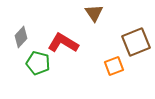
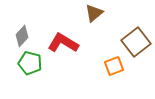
brown triangle: rotated 24 degrees clockwise
gray diamond: moved 1 px right, 1 px up
brown square: rotated 16 degrees counterclockwise
green pentagon: moved 8 px left
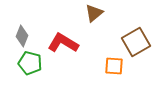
gray diamond: rotated 20 degrees counterclockwise
brown square: rotated 8 degrees clockwise
orange square: rotated 24 degrees clockwise
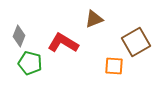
brown triangle: moved 6 px down; rotated 18 degrees clockwise
gray diamond: moved 3 px left
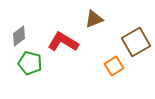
gray diamond: rotated 30 degrees clockwise
red L-shape: moved 1 px up
orange square: rotated 36 degrees counterclockwise
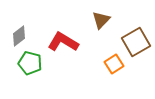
brown triangle: moved 7 px right, 1 px down; rotated 24 degrees counterclockwise
orange square: moved 2 px up
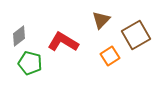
brown square: moved 7 px up
orange square: moved 4 px left, 8 px up
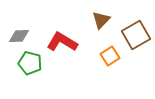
gray diamond: rotated 35 degrees clockwise
red L-shape: moved 1 px left
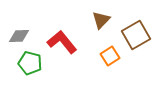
red L-shape: rotated 20 degrees clockwise
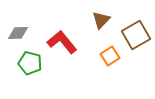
gray diamond: moved 1 px left, 3 px up
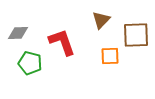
brown square: rotated 28 degrees clockwise
red L-shape: rotated 20 degrees clockwise
orange square: rotated 30 degrees clockwise
